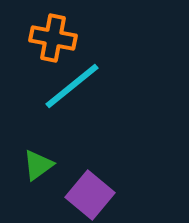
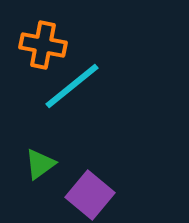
orange cross: moved 10 px left, 7 px down
green triangle: moved 2 px right, 1 px up
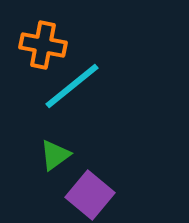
green triangle: moved 15 px right, 9 px up
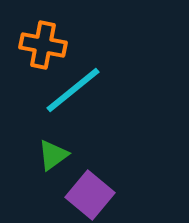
cyan line: moved 1 px right, 4 px down
green triangle: moved 2 px left
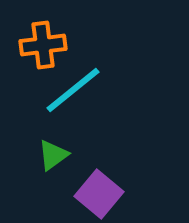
orange cross: rotated 18 degrees counterclockwise
purple square: moved 9 px right, 1 px up
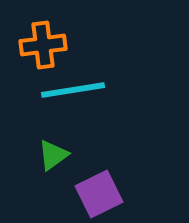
cyan line: rotated 30 degrees clockwise
purple square: rotated 24 degrees clockwise
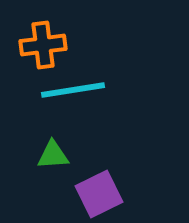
green triangle: rotated 32 degrees clockwise
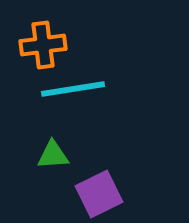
cyan line: moved 1 px up
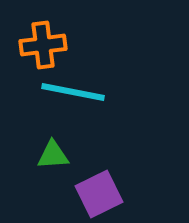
cyan line: moved 3 px down; rotated 20 degrees clockwise
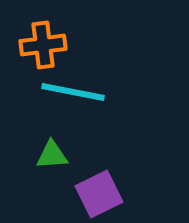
green triangle: moved 1 px left
